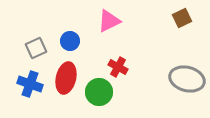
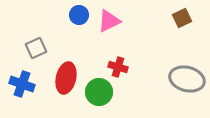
blue circle: moved 9 px right, 26 px up
red cross: rotated 12 degrees counterclockwise
blue cross: moved 8 px left
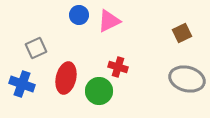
brown square: moved 15 px down
green circle: moved 1 px up
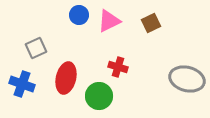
brown square: moved 31 px left, 10 px up
green circle: moved 5 px down
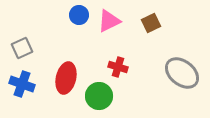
gray square: moved 14 px left
gray ellipse: moved 5 px left, 6 px up; rotated 24 degrees clockwise
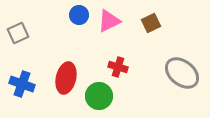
gray square: moved 4 px left, 15 px up
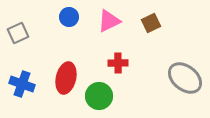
blue circle: moved 10 px left, 2 px down
red cross: moved 4 px up; rotated 18 degrees counterclockwise
gray ellipse: moved 3 px right, 5 px down
